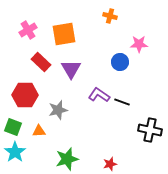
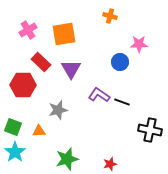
red hexagon: moved 2 px left, 10 px up
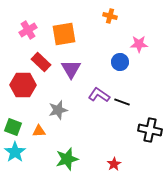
red star: moved 4 px right; rotated 16 degrees counterclockwise
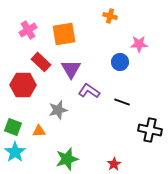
purple L-shape: moved 10 px left, 4 px up
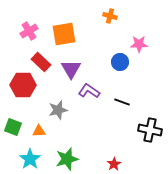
pink cross: moved 1 px right, 1 px down
cyan star: moved 15 px right, 7 px down
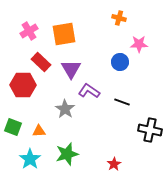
orange cross: moved 9 px right, 2 px down
gray star: moved 7 px right, 1 px up; rotated 24 degrees counterclockwise
green star: moved 5 px up
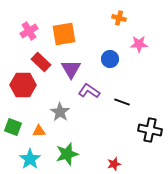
blue circle: moved 10 px left, 3 px up
gray star: moved 5 px left, 3 px down
red star: rotated 16 degrees clockwise
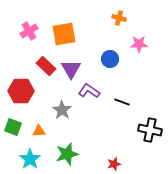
red rectangle: moved 5 px right, 4 px down
red hexagon: moved 2 px left, 6 px down
gray star: moved 2 px right, 2 px up
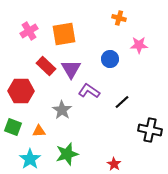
pink star: moved 1 px down
black line: rotated 63 degrees counterclockwise
red star: rotated 24 degrees counterclockwise
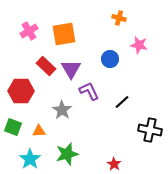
pink star: rotated 12 degrees clockwise
purple L-shape: rotated 30 degrees clockwise
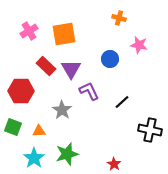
cyan star: moved 4 px right, 1 px up
